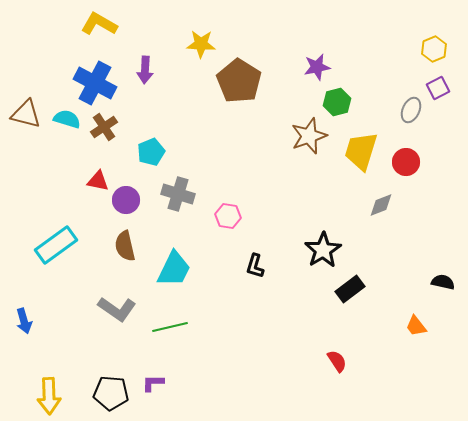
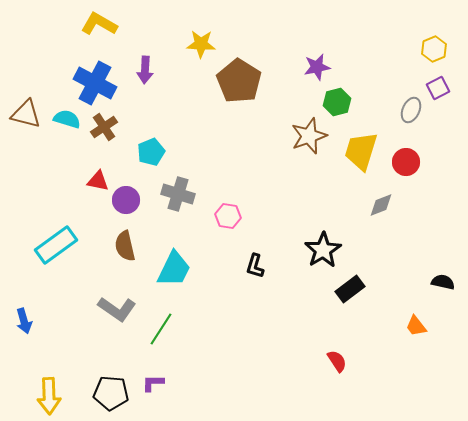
green line: moved 9 px left, 2 px down; rotated 44 degrees counterclockwise
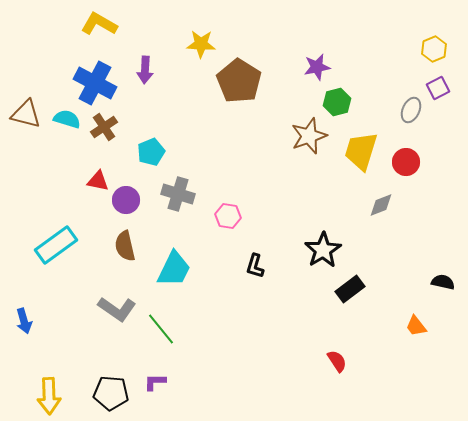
green line: rotated 72 degrees counterclockwise
purple L-shape: moved 2 px right, 1 px up
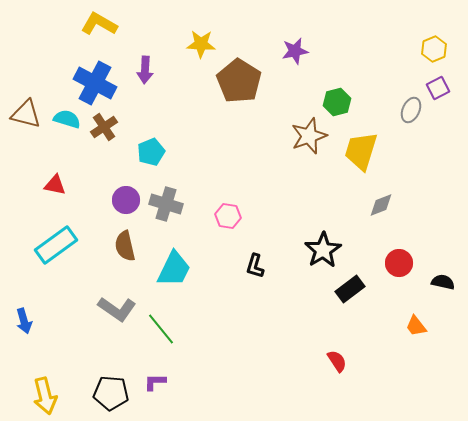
purple star: moved 22 px left, 16 px up
red circle: moved 7 px left, 101 px down
red triangle: moved 43 px left, 4 px down
gray cross: moved 12 px left, 10 px down
yellow arrow: moved 4 px left; rotated 12 degrees counterclockwise
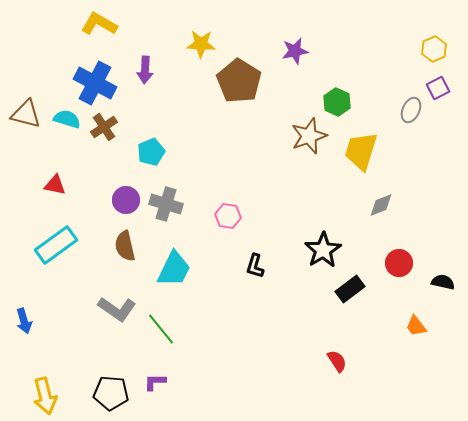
green hexagon: rotated 20 degrees counterclockwise
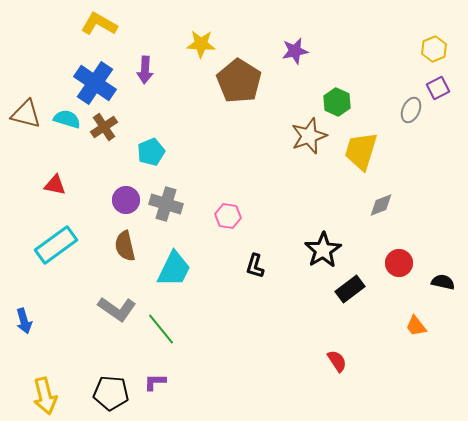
blue cross: rotated 6 degrees clockwise
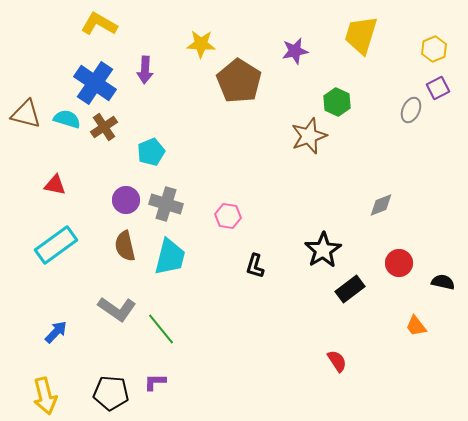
yellow trapezoid: moved 116 px up
cyan trapezoid: moved 4 px left, 12 px up; rotated 12 degrees counterclockwise
blue arrow: moved 32 px right, 11 px down; rotated 120 degrees counterclockwise
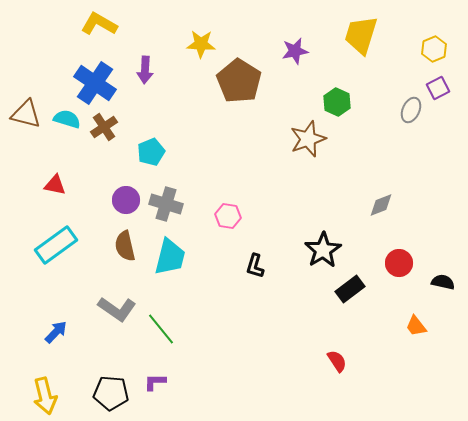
brown star: moved 1 px left, 3 px down
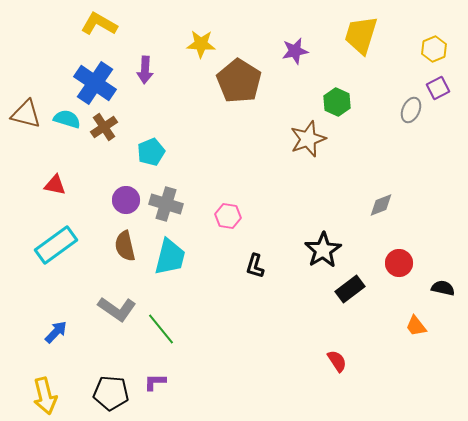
black semicircle: moved 6 px down
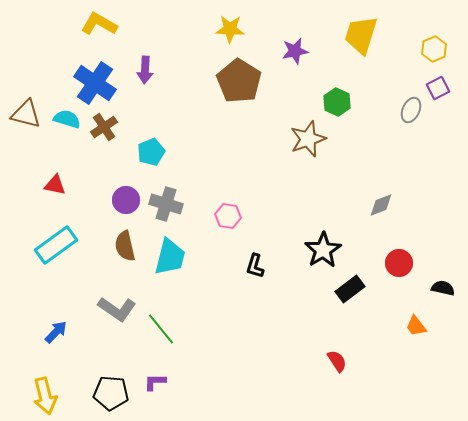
yellow star: moved 29 px right, 15 px up
